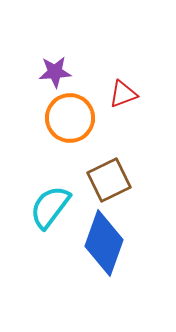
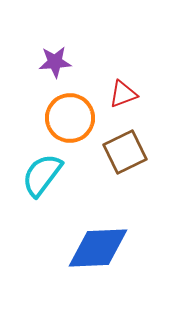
purple star: moved 10 px up
brown square: moved 16 px right, 28 px up
cyan semicircle: moved 8 px left, 32 px up
blue diamond: moved 6 px left, 5 px down; rotated 68 degrees clockwise
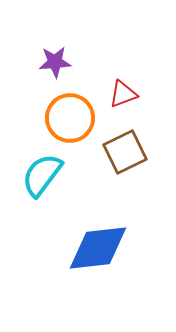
blue diamond: rotated 4 degrees counterclockwise
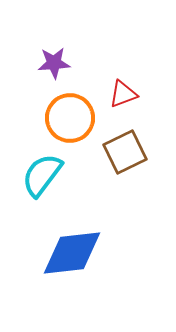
purple star: moved 1 px left, 1 px down
blue diamond: moved 26 px left, 5 px down
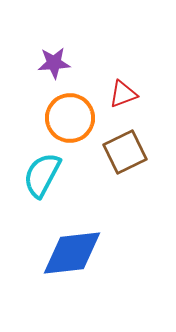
cyan semicircle: rotated 9 degrees counterclockwise
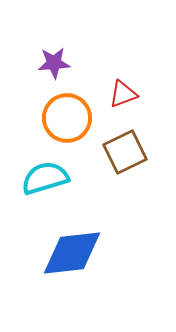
orange circle: moved 3 px left
cyan semicircle: moved 3 px right, 3 px down; rotated 45 degrees clockwise
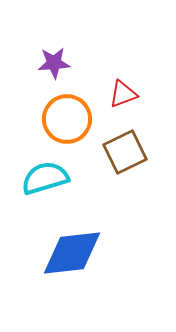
orange circle: moved 1 px down
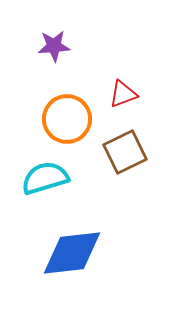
purple star: moved 17 px up
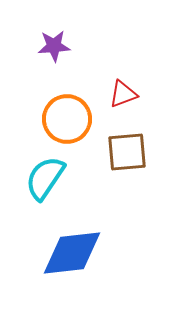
brown square: moved 2 px right; rotated 21 degrees clockwise
cyan semicircle: rotated 39 degrees counterclockwise
